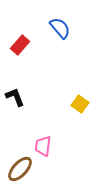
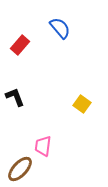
yellow square: moved 2 px right
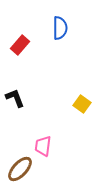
blue semicircle: rotated 40 degrees clockwise
black L-shape: moved 1 px down
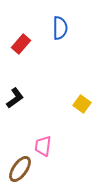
red rectangle: moved 1 px right, 1 px up
black L-shape: rotated 75 degrees clockwise
brown ellipse: rotated 8 degrees counterclockwise
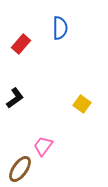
pink trapezoid: rotated 30 degrees clockwise
